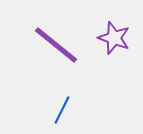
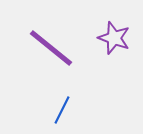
purple line: moved 5 px left, 3 px down
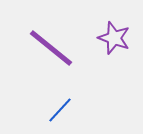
blue line: moved 2 px left; rotated 16 degrees clockwise
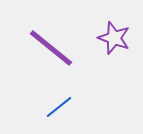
blue line: moved 1 px left, 3 px up; rotated 8 degrees clockwise
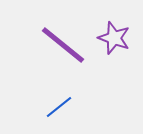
purple line: moved 12 px right, 3 px up
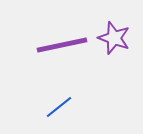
purple line: moved 1 px left; rotated 51 degrees counterclockwise
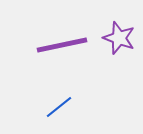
purple star: moved 5 px right
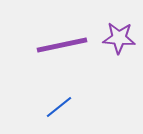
purple star: rotated 16 degrees counterclockwise
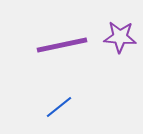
purple star: moved 1 px right, 1 px up
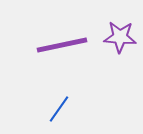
blue line: moved 2 px down; rotated 16 degrees counterclockwise
